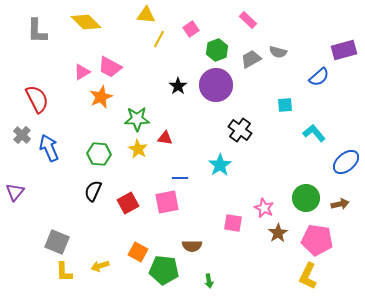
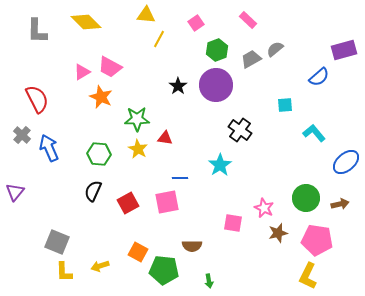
pink square at (191, 29): moved 5 px right, 6 px up
gray semicircle at (278, 52): moved 3 px left, 3 px up; rotated 126 degrees clockwise
orange star at (101, 97): rotated 25 degrees counterclockwise
brown star at (278, 233): rotated 18 degrees clockwise
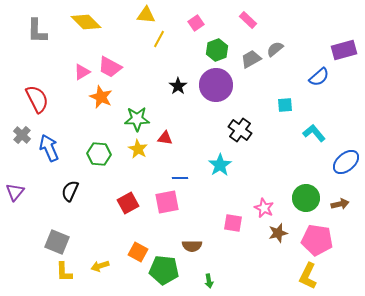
black semicircle at (93, 191): moved 23 px left
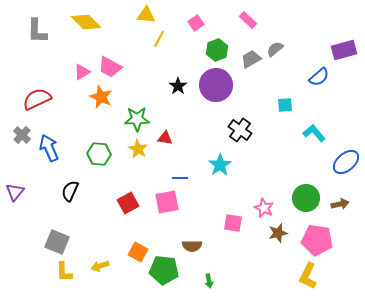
red semicircle at (37, 99): rotated 88 degrees counterclockwise
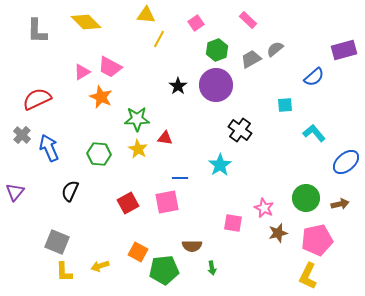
blue semicircle at (319, 77): moved 5 px left
pink pentagon at (317, 240): rotated 20 degrees counterclockwise
green pentagon at (164, 270): rotated 12 degrees counterclockwise
green arrow at (209, 281): moved 3 px right, 13 px up
